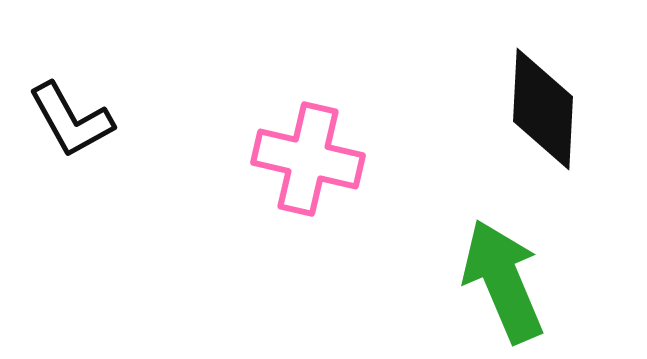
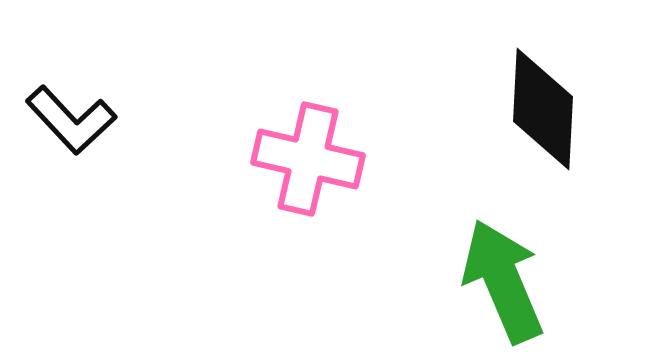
black L-shape: rotated 14 degrees counterclockwise
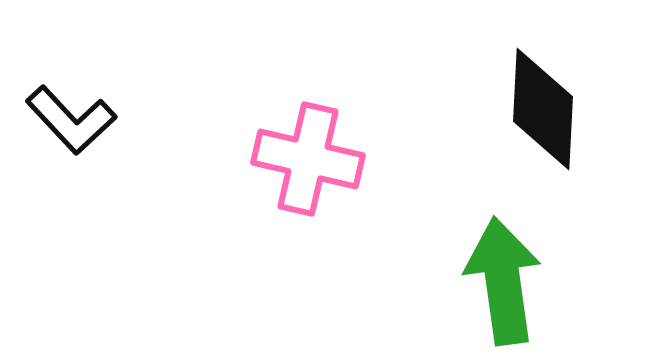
green arrow: rotated 15 degrees clockwise
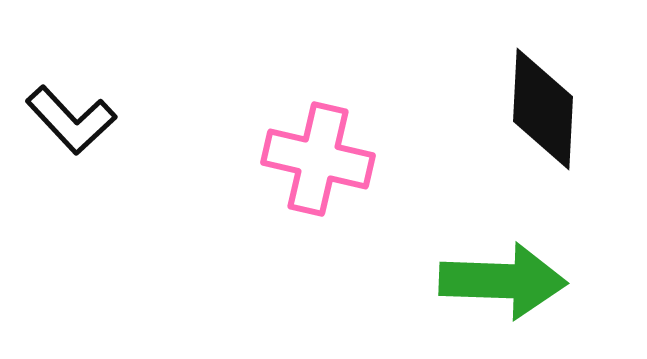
pink cross: moved 10 px right
green arrow: rotated 100 degrees clockwise
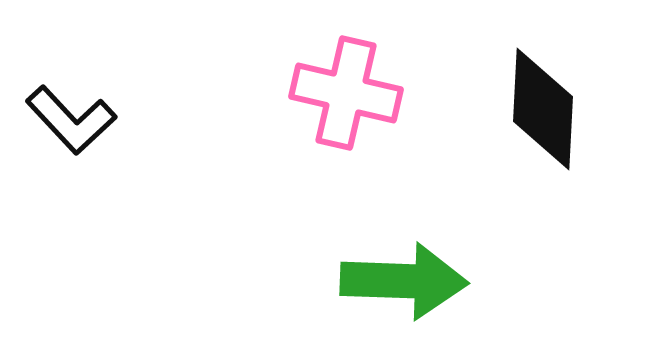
pink cross: moved 28 px right, 66 px up
green arrow: moved 99 px left
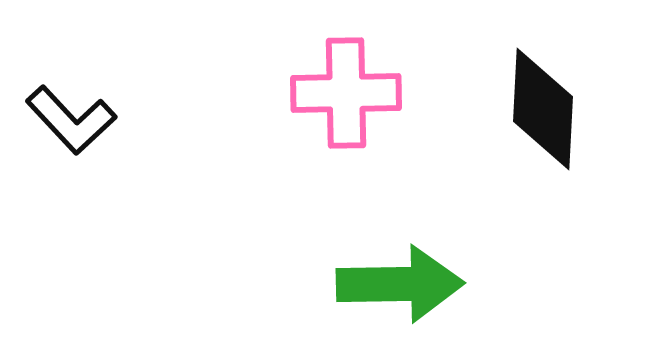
pink cross: rotated 14 degrees counterclockwise
green arrow: moved 4 px left, 3 px down; rotated 3 degrees counterclockwise
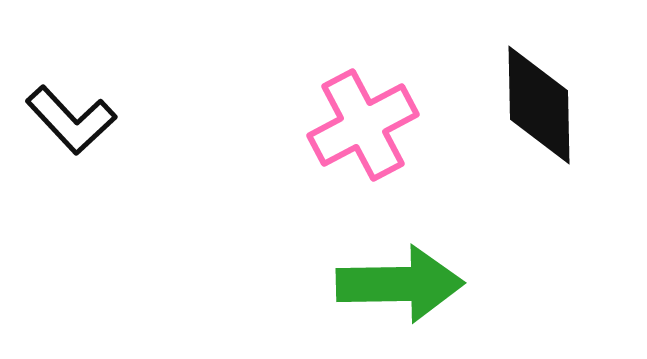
pink cross: moved 17 px right, 32 px down; rotated 27 degrees counterclockwise
black diamond: moved 4 px left, 4 px up; rotated 4 degrees counterclockwise
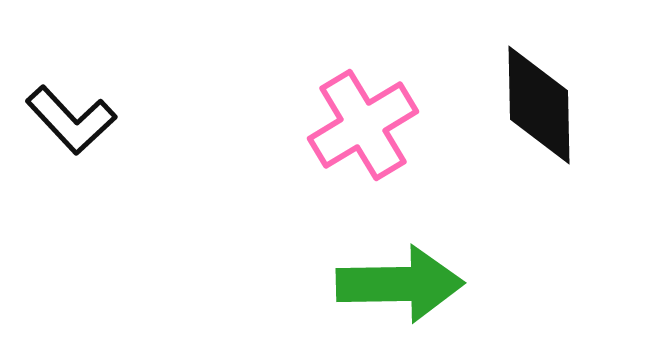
pink cross: rotated 3 degrees counterclockwise
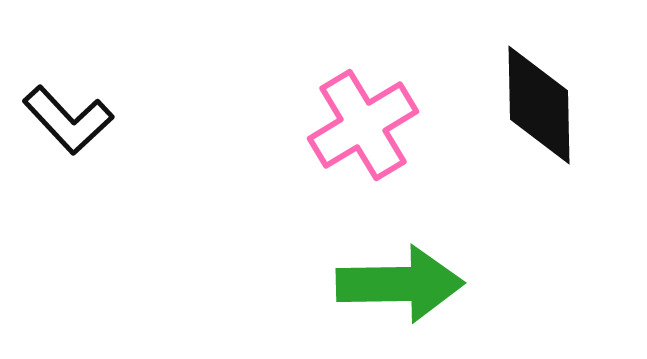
black L-shape: moved 3 px left
